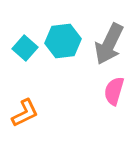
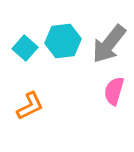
gray arrow: rotated 12 degrees clockwise
orange L-shape: moved 5 px right, 7 px up
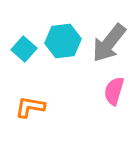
gray arrow: moved 1 px up
cyan square: moved 1 px left, 1 px down
orange L-shape: moved 1 px down; rotated 144 degrees counterclockwise
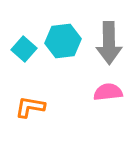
gray arrow: rotated 39 degrees counterclockwise
pink semicircle: moved 6 px left, 1 px down; rotated 68 degrees clockwise
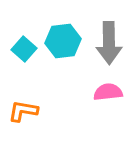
orange L-shape: moved 7 px left, 4 px down
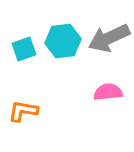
gray arrow: moved 5 px up; rotated 66 degrees clockwise
cyan square: rotated 30 degrees clockwise
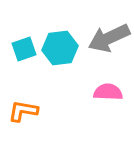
cyan hexagon: moved 3 px left, 7 px down
pink semicircle: rotated 8 degrees clockwise
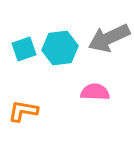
pink semicircle: moved 13 px left
